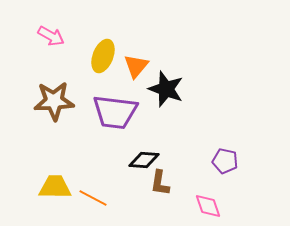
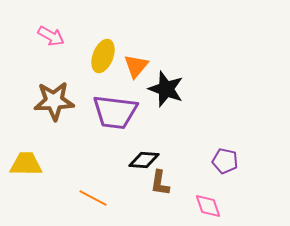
yellow trapezoid: moved 29 px left, 23 px up
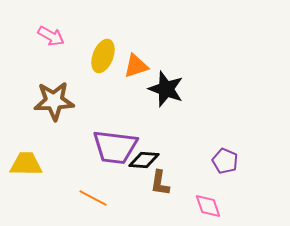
orange triangle: rotated 32 degrees clockwise
purple trapezoid: moved 35 px down
purple pentagon: rotated 10 degrees clockwise
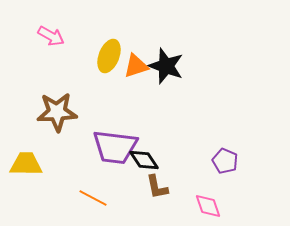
yellow ellipse: moved 6 px right
black star: moved 23 px up
brown star: moved 3 px right, 11 px down
black diamond: rotated 52 degrees clockwise
brown L-shape: moved 3 px left, 4 px down; rotated 20 degrees counterclockwise
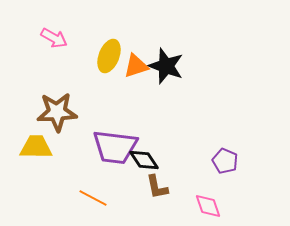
pink arrow: moved 3 px right, 2 px down
yellow trapezoid: moved 10 px right, 17 px up
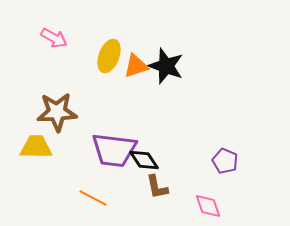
purple trapezoid: moved 1 px left, 3 px down
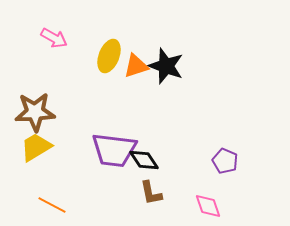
brown star: moved 22 px left
yellow trapezoid: rotated 32 degrees counterclockwise
brown L-shape: moved 6 px left, 6 px down
orange line: moved 41 px left, 7 px down
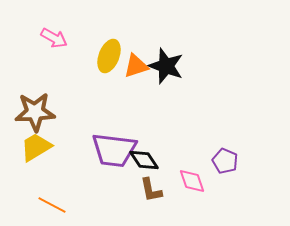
brown L-shape: moved 3 px up
pink diamond: moved 16 px left, 25 px up
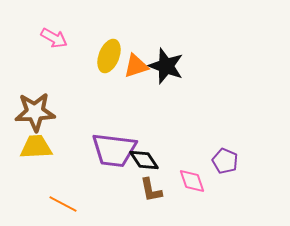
yellow trapezoid: rotated 28 degrees clockwise
orange line: moved 11 px right, 1 px up
